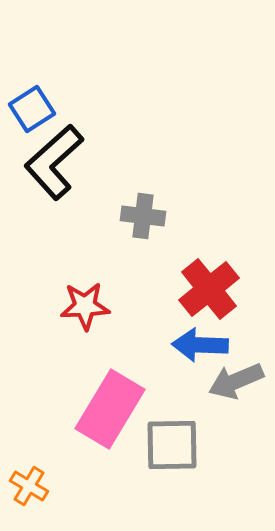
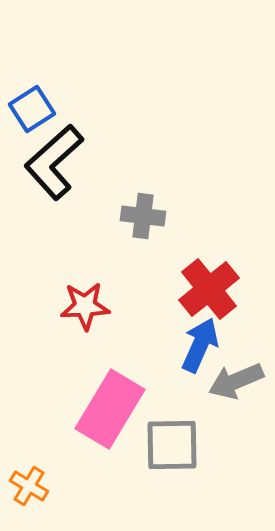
blue arrow: rotated 112 degrees clockwise
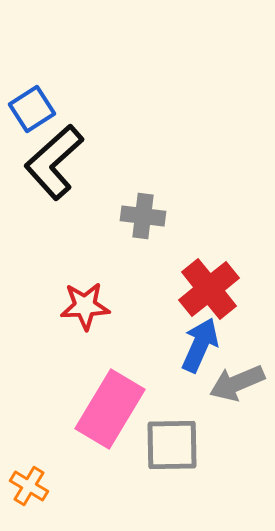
gray arrow: moved 1 px right, 2 px down
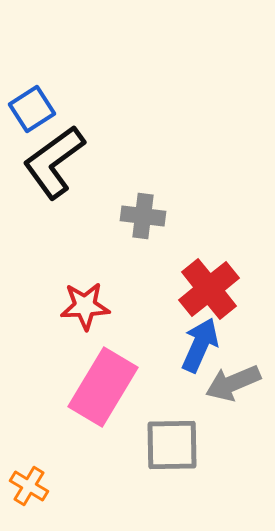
black L-shape: rotated 6 degrees clockwise
gray arrow: moved 4 px left
pink rectangle: moved 7 px left, 22 px up
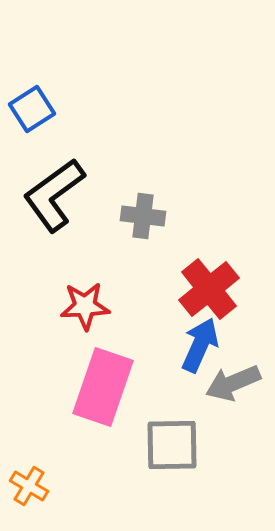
black L-shape: moved 33 px down
pink rectangle: rotated 12 degrees counterclockwise
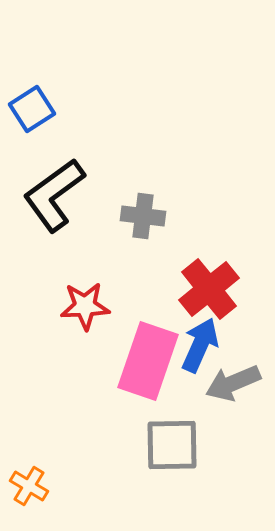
pink rectangle: moved 45 px right, 26 px up
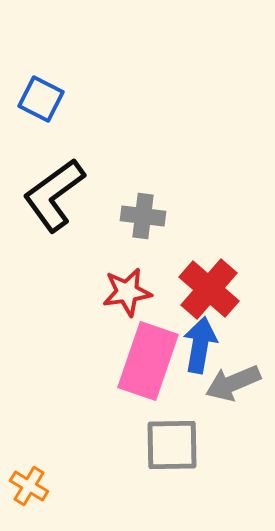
blue square: moved 9 px right, 10 px up; rotated 30 degrees counterclockwise
red cross: rotated 10 degrees counterclockwise
red star: moved 42 px right, 14 px up; rotated 6 degrees counterclockwise
blue arrow: rotated 14 degrees counterclockwise
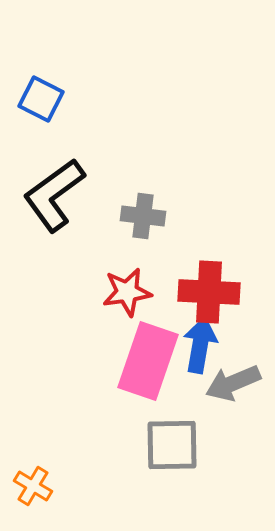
red cross: moved 3 px down; rotated 38 degrees counterclockwise
orange cross: moved 4 px right
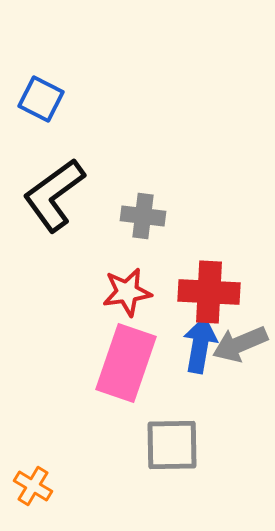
pink rectangle: moved 22 px left, 2 px down
gray arrow: moved 7 px right, 39 px up
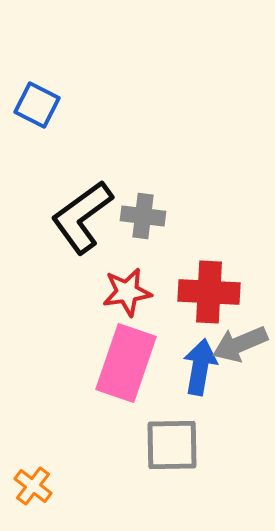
blue square: moved 4 px left, 6 px down
black L-shape: moved 28 px right, 22 px down
blue arrow: moved 22 px down
orange cross: rotated 6 degrees clockwise
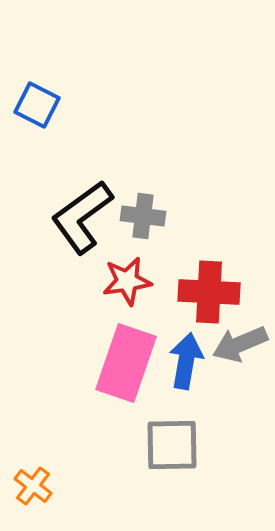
red star: moved 11 px up
blue arrow: moved 14 px left, 6 px up
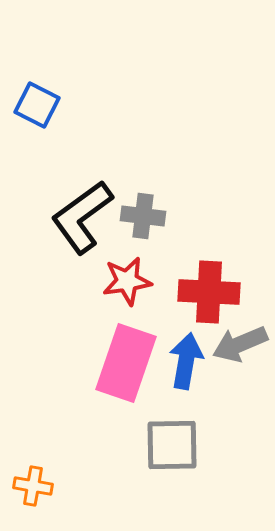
orange cross: rotated 27 degrees counterclockwise
